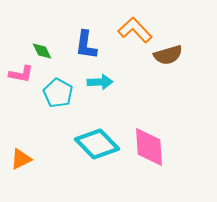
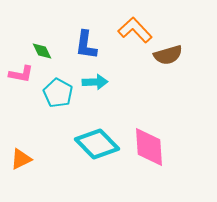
cyan arrow: moved 5 px left
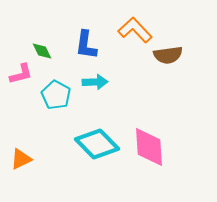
brown semicircle: rotated 8 degrees clockwise
pink L-shape: rotated 25 degrees counterclockwise
cyan pentagon: moved 2 px left, 2 px down
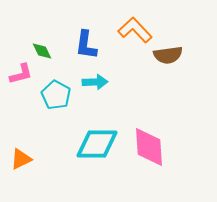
cyan diamond: rotated 45 degrees counterclockwise
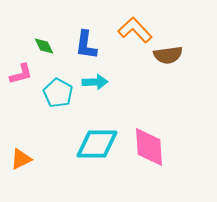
green diamond: moved 2 px right, 5 px up
cyan pentagon: moved 2 px right, 2 px up
